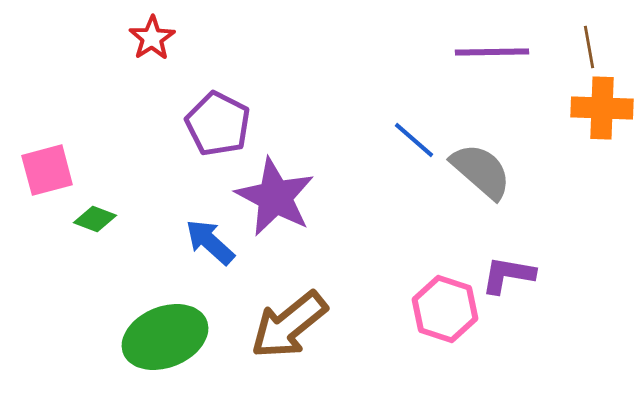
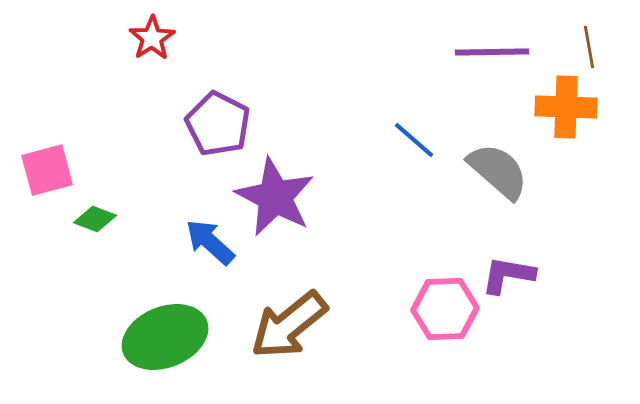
orange cross: moved 36 px left, 1 px up
gray semicircle: moved 17 px right
pink hexagon: rotated 20 degrees counterclockwise
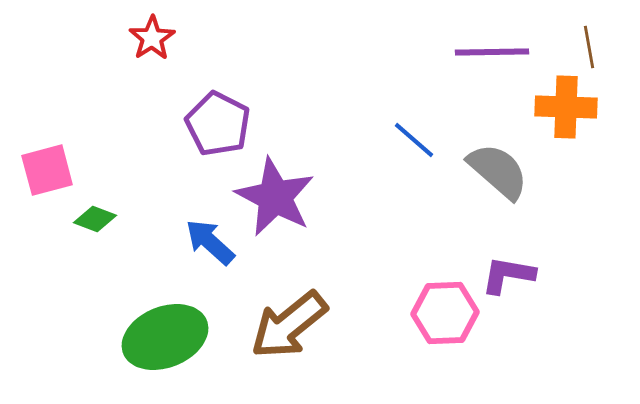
pink hexagon: moved 4 px down
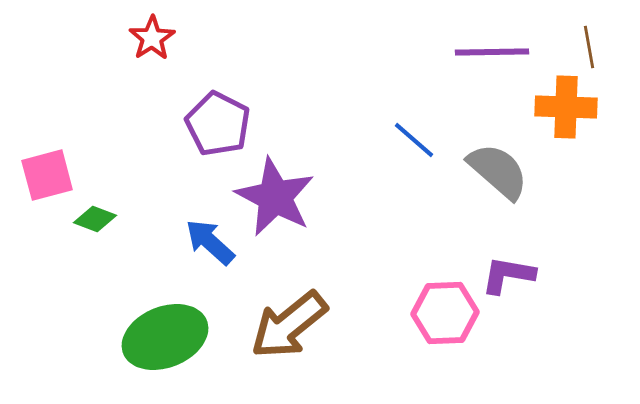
pink square: moved 5 px down
